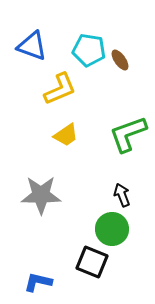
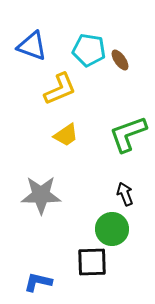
black arrow: moved 3 px right, 1 px up
black square: rotated 24 degrees counterclockwise
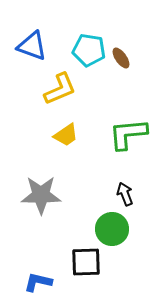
brown ellipse: moved 1 px right, 2 px up
green L-shape: rotated 15 degrees clockwise
black square: moved 6 px left
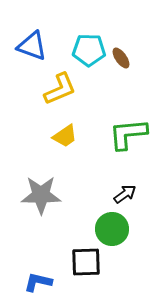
cyan pentagon: rotated 8 degrees counterclockwise
yellow trapezoid: moved 1 px left, 1 px down
black arrow: rotated 75 degrees clockwise
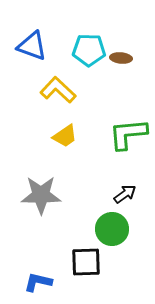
brown ellipse: rotated 50 degrees counterclockwise
yellow L-shape: moved 2 px left, 1 px down; rotated 114 degrees counterclockwise
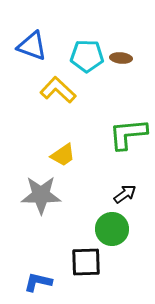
cyan pentagon: moved 2 px left, 6 px down
yellow trapezoid: moved 2 px left, 19 px down
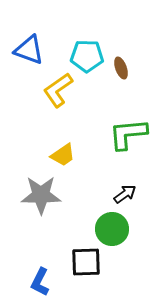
blue triangle: moved 3 px left, 4 px down
brown ellipse: moved 10 px down; rotated 65 degrees clockwise
yellow L-shape: rotated 78 degrees counterclockwise
blue L-shape: moved 2 px right; rotated 76 degrees counterclockwise
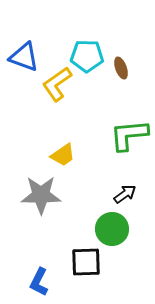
blue triangle: moved 5 px left, 7 px down
yellow L-shape: moved 1 px left, 6 px up
green L-shape: moved 1 px right, 1 px down
blue L-shape: moved 1 px left
